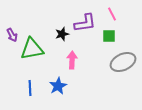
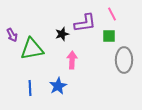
gray ellipse: moved 1 px right, 2 px up; rotated 65 degrees counterclockwise
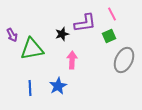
green square: rotated 24 degrees counterclockwise
gray ellipse: rotated 25 degrees clockwise
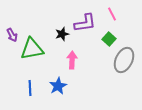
green square: moved 3 px down; rotated 24 degrees counterclockwise
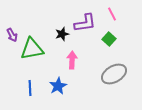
gray ellipse: moved 10 px left, 14 px down; rotated 35 degrees clockwise
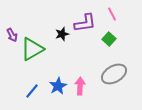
green triangle: rotated 20 degrees counterclockwise
pink arrow: moved 8 px right, 26 px down
blue line: moved 2 px right, 3 px down; rotated 42 degrees clockwise
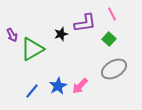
black star: moved 1 px left
gray ellipse: moved 5 px up
pink arrow: rotated 138 degrees counterclockwise
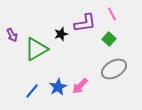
green triangle: moved 4 px right
blue star: moved 1 px down
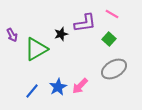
pink line: rotated 32 degrees counterclockwise
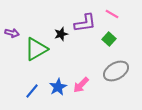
purple arrow: moved 2 px up; rotated 48 degrees counterclockwise
gray ellipse: moved 2 px right, 2 px down
pink arrow: moved 1 px right, 1 px up
